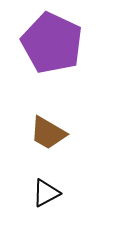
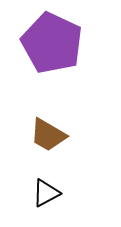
brown trapezoid: moved 2 px down
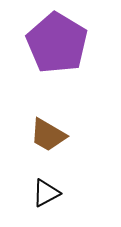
purple pentagon: moved 5 px right; rotated 6 degrees clockwise
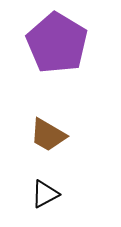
black triangle: moved 1 px left, 1 px down
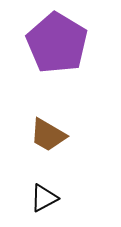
black triangle: moved 1 px left, 4 px down
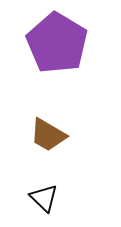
black triangle: rotated 48 degrees counterclockwise
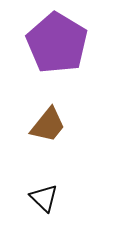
brown trapezoid: moved 10 px up; rotated 81 degrees counterclockwise
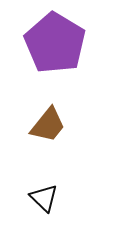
purple pentagon: moved 2 px left
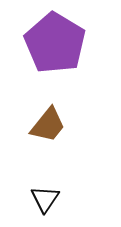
black triangle: moved 1 px right, 1 px down; rotated 20 degrees clockwise
